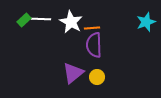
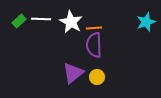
green rectangle: moved 5 px left, 1 px down
orange line: moved 2 px right
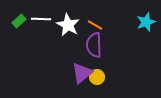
white star: moved 3 px left, 3 px down
orange line: moved 1 px right, 3 px up; rotated 35 degrees clockwise
purple triangle: moved 9 px right
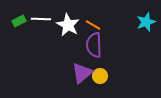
green rectangle: rotated 16 degrees clockwise
orange line: moved 2 px left
yellow circle: moved 3 px right, 1 px up
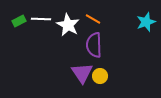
orange line: moved 6 px up
purple triangle: rotated 25 degrees counterclockwise
